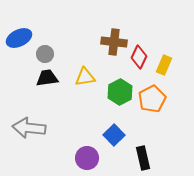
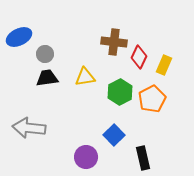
blue ellipse: moved 1 px up
purple circle: moved 1 px left, 1 px up
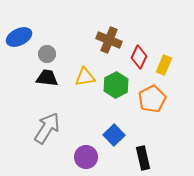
brown cross: moved 5 px left, 2 px up; rotated 15 degrees clockwise
gray circle: moved 2 px right
black trapezoid: rotated 15 degrees clockwise
green hexagon: moved 4 px left, 7 px up
gray arrow: moved 18 px right; rotated 116 degrees clockwise
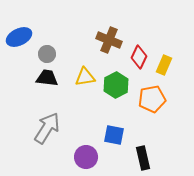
orange pentagon: rotated 16 degrees clockwise
blue square: rotated 35 degrees counterclockwise
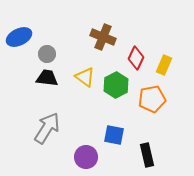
brown cross: moved 6 px left, 3 px up
red diamond: moved 3 px left, 1 px down
yellow triangle: rotated 45 degrees clockwise
black rectangle: moved 4 px right, 3 px up
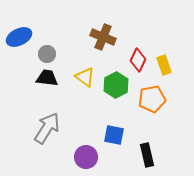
red diamond: moved 2 px right, 2 px down
yellow rectangle: rotated 42 degrees counterclockwise
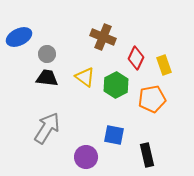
red diamond: moved 2 px left, 2 px up
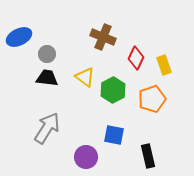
green hexagon: moved 3 px left, 5 px down
orange pentagon: rotated 8 degrees counterclockwise
black rectangle: moved 1 px right, 1 px down
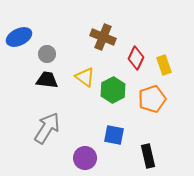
black trapezoid: moved 2 px down
purple circle: moved 1 px left, 1 px down
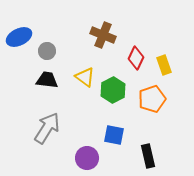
brown cross: moved 2 px up
gray circle: moved 3 px up
purple circle: moved 2 px right
